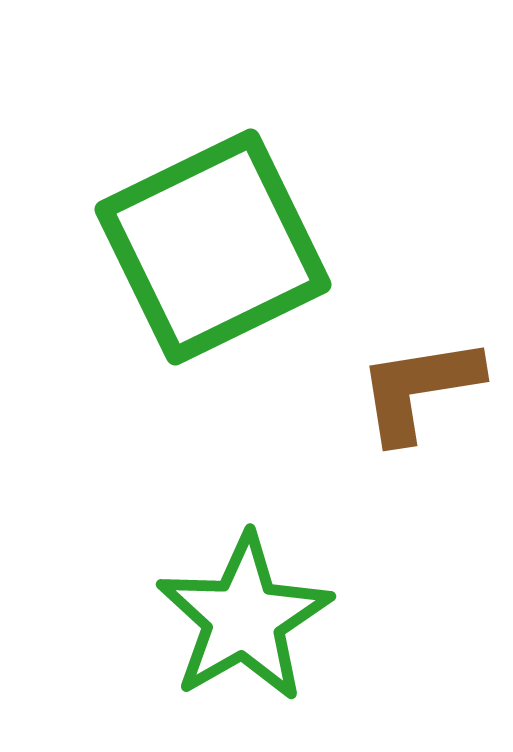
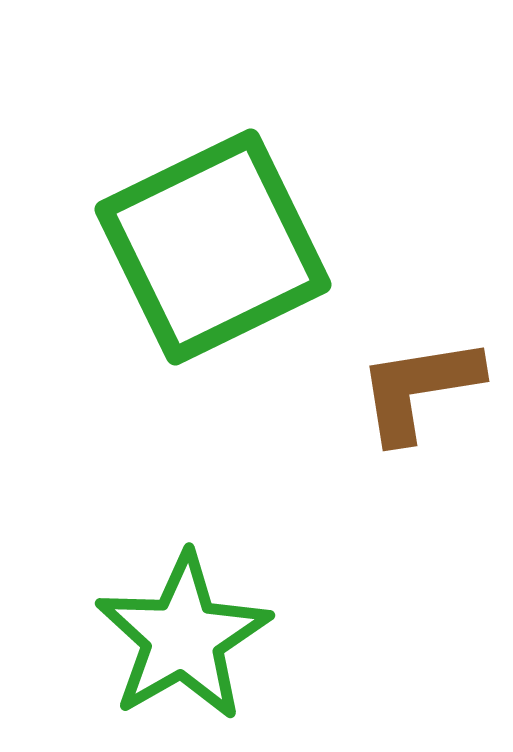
green star: moved 61 px left, 19 px down
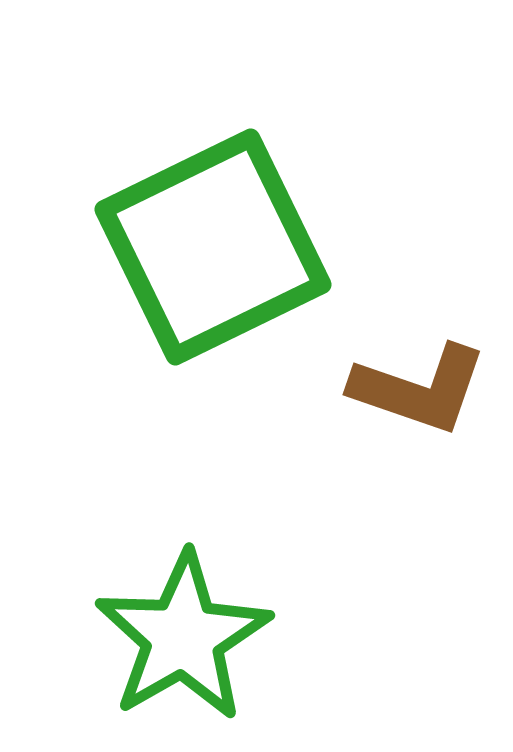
brown L-shape: rotated 152 degrees counterclockwise
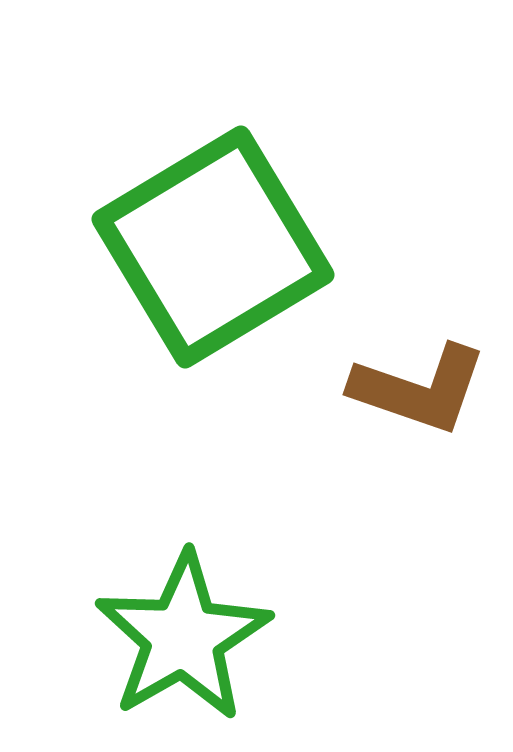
green square: rotated 5 degrees counterclockwise
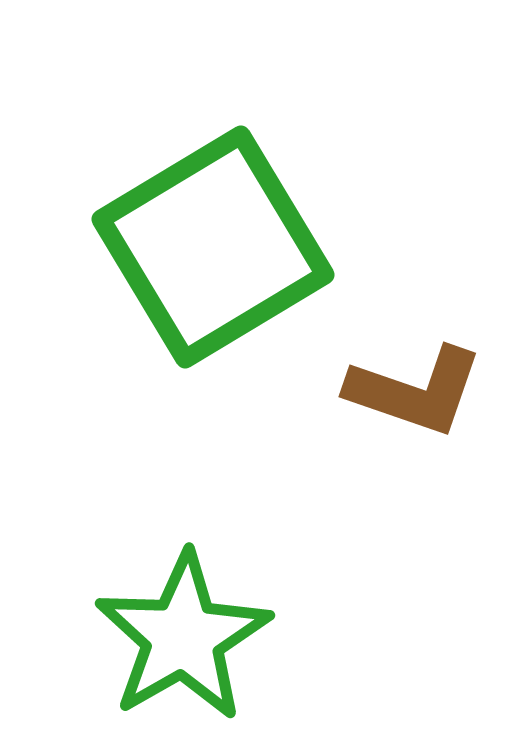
brown L-shape: moved 4 px left, 2 px down
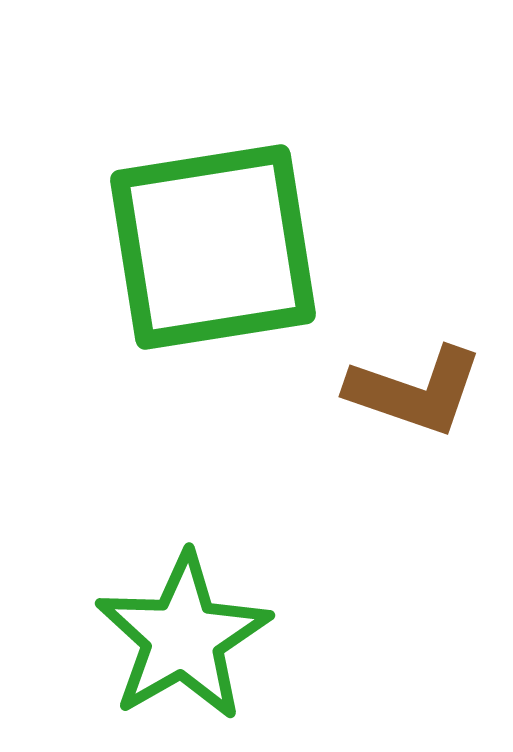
green square: rotated 22 degrees clockwise
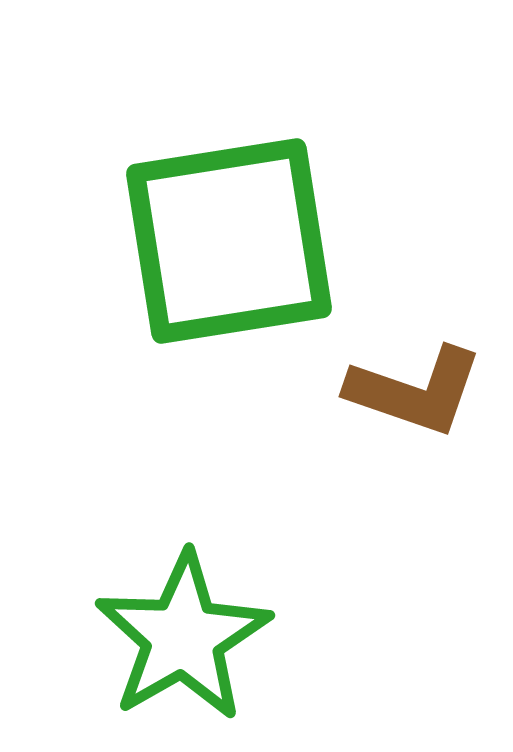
green square: moved 16 px right, 6 px up
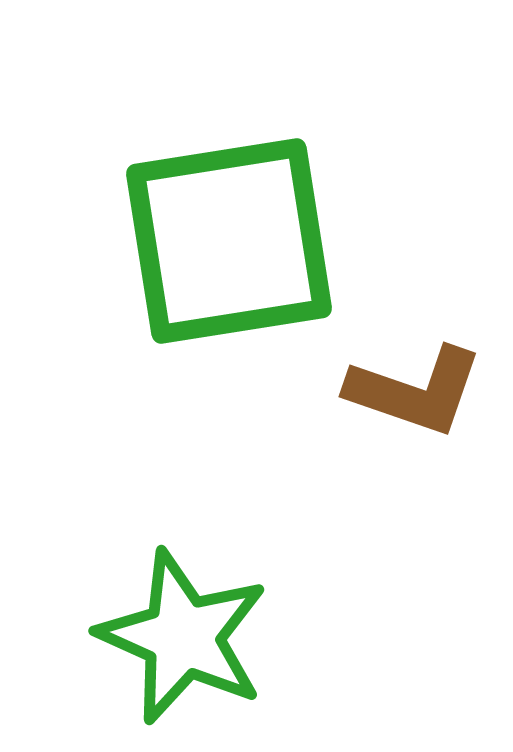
green star: rotated 18 degrees counterclockwise
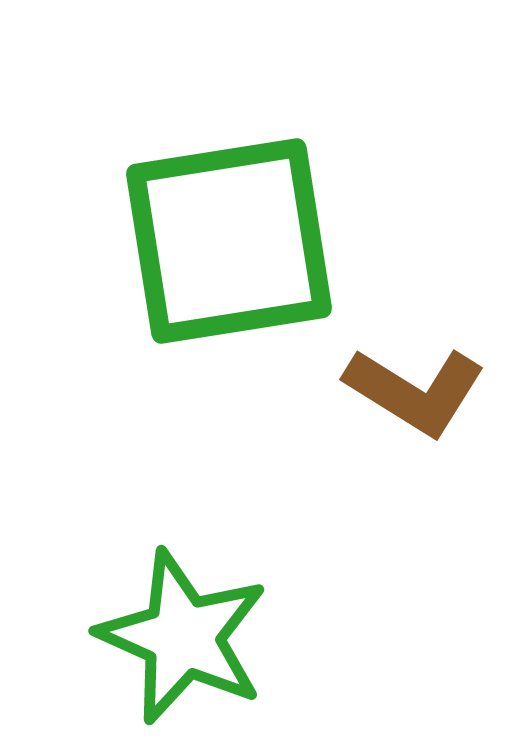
brown L-shape: rotated 13 degrees clockwise
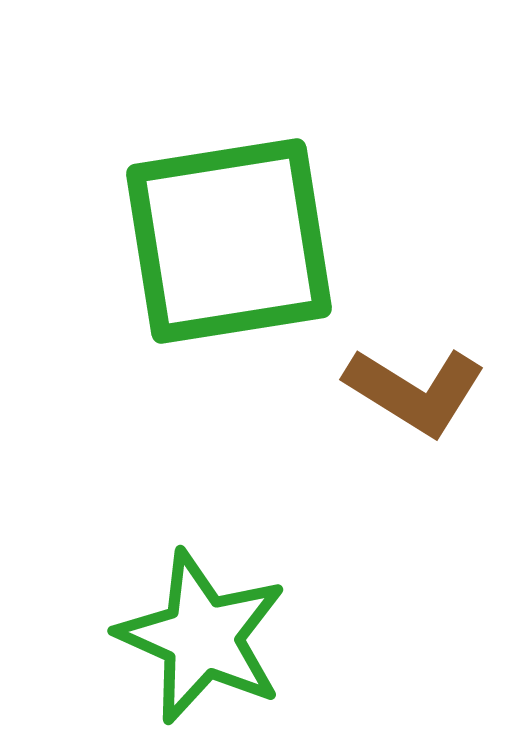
green star: moved 19 px right
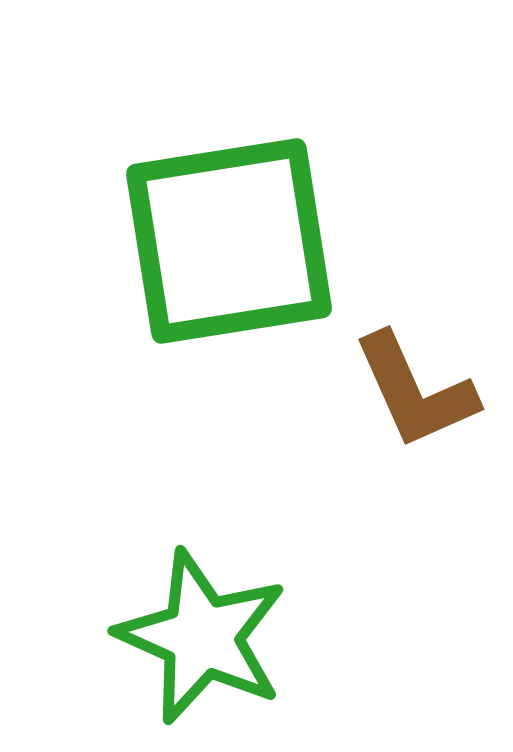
brown L-shape: rotated 34 degrees clockwise
